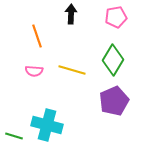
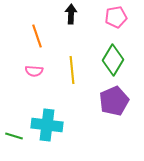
yellow line: rotated 68 degrees clockwise
cyan cross: rotated 8 degrees counterclockwise
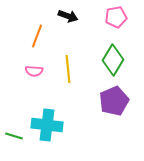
black arrow: moved 3 px left, 2 px down; rotated 108 degrees clockwise
orange line: rotated 40 degrees clockwise
yellow line: moved 4 px left, 1 px up
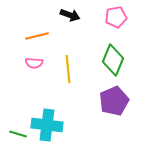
black arrow: moved 2 px right, 1 px up
orange line: rotated 55 degrees clockwise
green diamond: rotated 8 degrees counterclockwise
pink semicircle: moved 8 px up
green line: moved 4 px right, 2 px up
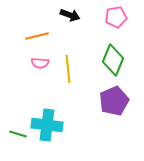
pink semicircle: moved 6 px right
